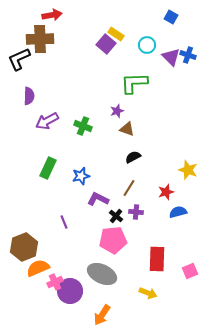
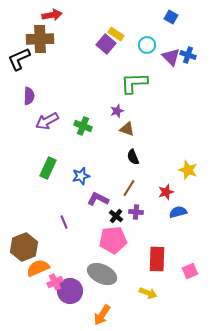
black semicircle: rotated 84 degrees counterclockwise
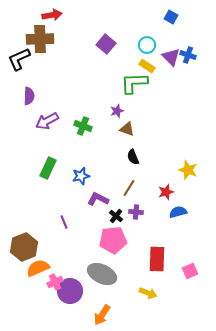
yellow rectangle: moved 31 px right, 32 px down
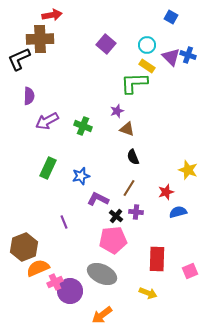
orange arrow: rotated 20 degrees clockwise
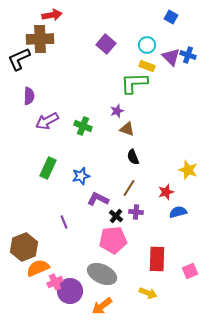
yellow rectangle: rotated 14 degrees counterclockwise
orange arrow: moved 9 px up
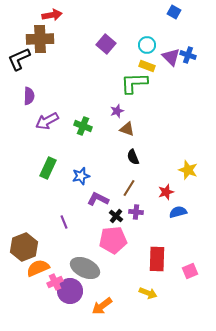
blue square: moved 3 px right, 5 px up
gray ellipse: moved 17 px left, 6 px up
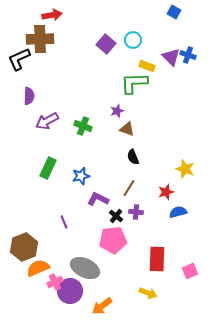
cyan circle: moved 14 px left, 5 px up
yellow star: moved 3 px left, 1 px up
